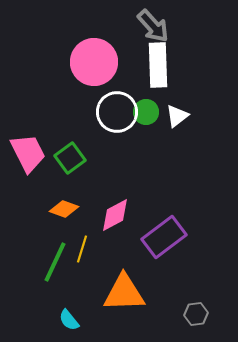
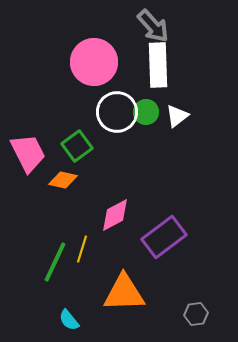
green square: moved 7 px right, 12 px up
orange diamond: moved 1 px left, 29 px up; rotated 8 degrees counterclockwise
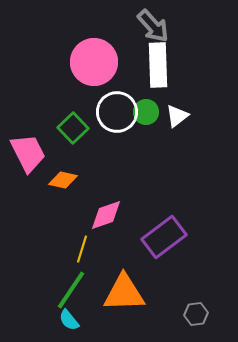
green square: moved 4 px left, 18 px up; rotated 8 degrees counterclockwise
pink diamond: moved 9 px left; rotated 9 degrees clockwise
green line: moved 16 px right, 28 px down; rotated 9 degrees clockwise
